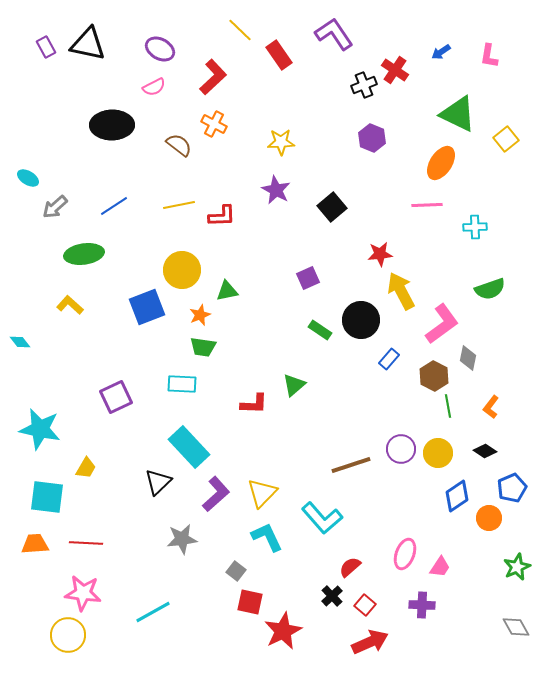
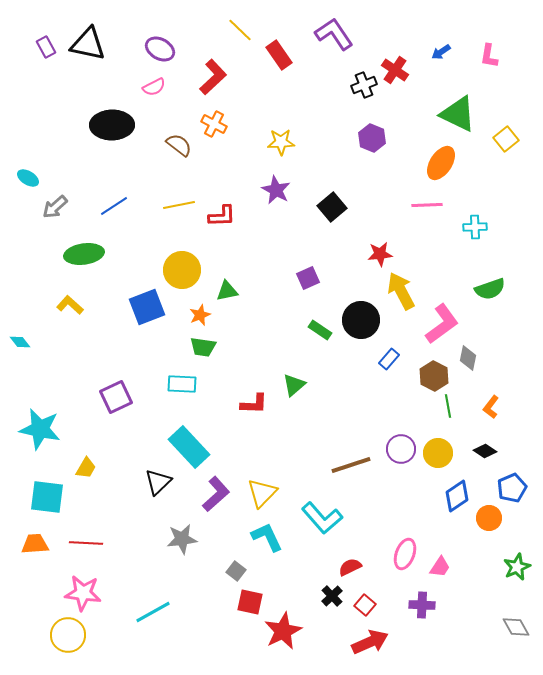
red semicircle at (350, 567): rotated 15 degrees clockwise
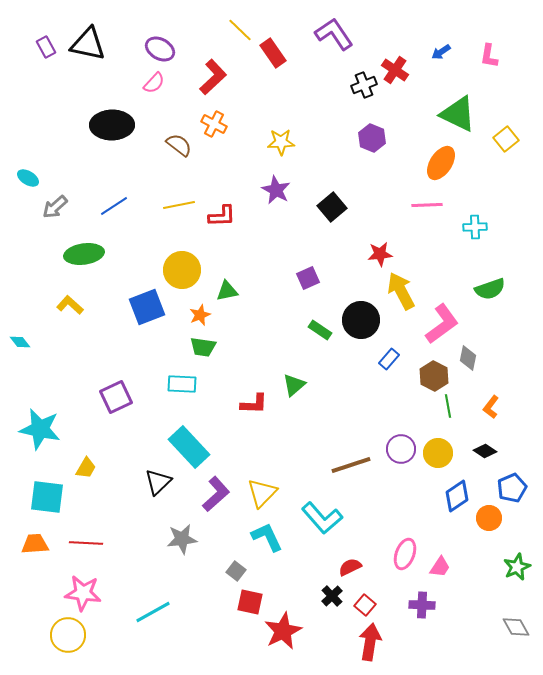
red rectangle at (279, 55): moved 6 px left, 2 px up
pink semicircle at (154, 87): moved 4 px up; rotated 20 degrees counterclockwise
red arrow at (370, 642): rotated 57 degrees counterclockwise
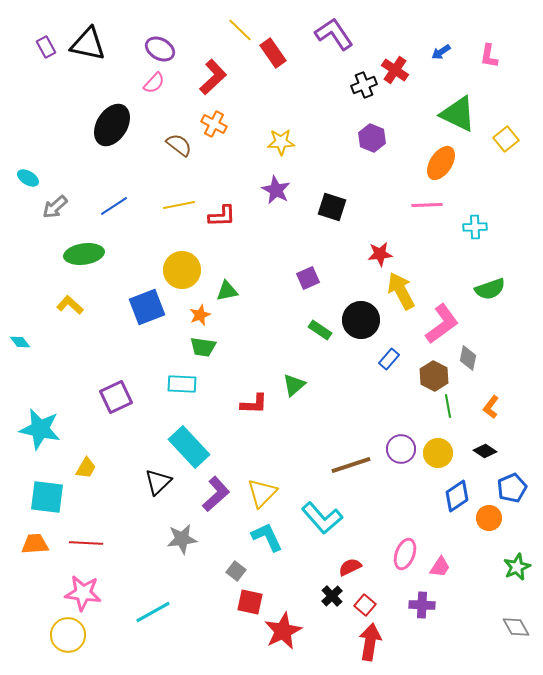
black ellipse at (112, 125): rotated 57 degrees counterclockwise
black square at (332, 207): rotated 32 degrees counterclockwise
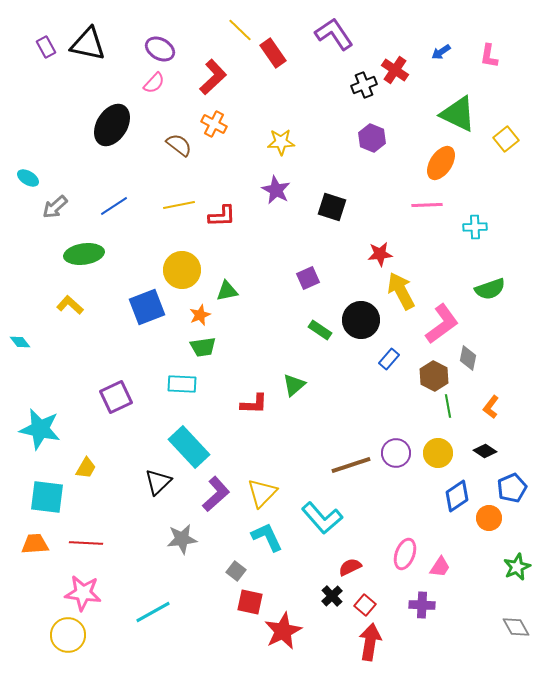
green trapezoid at (203, 347): rotated 16 degrees counterclockwise
purple circle at (401, 449): moved 5 px left, 4 px down
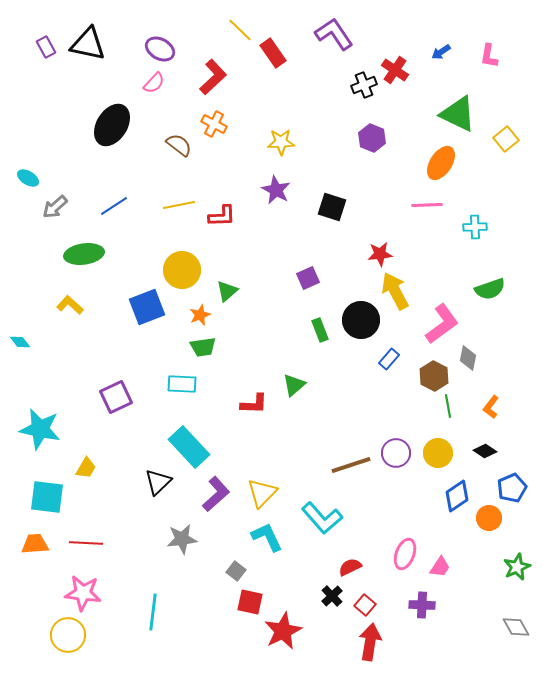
green triangle at (227, 291): rotated 30 degrees counterclockwise
yellow arrow at (401, 291): moved 6 px left
green rectangle at (320, 330): rotated 35 degrees clockwise
cyan line at (153, 612): rotated 54 degrees counterclockwise
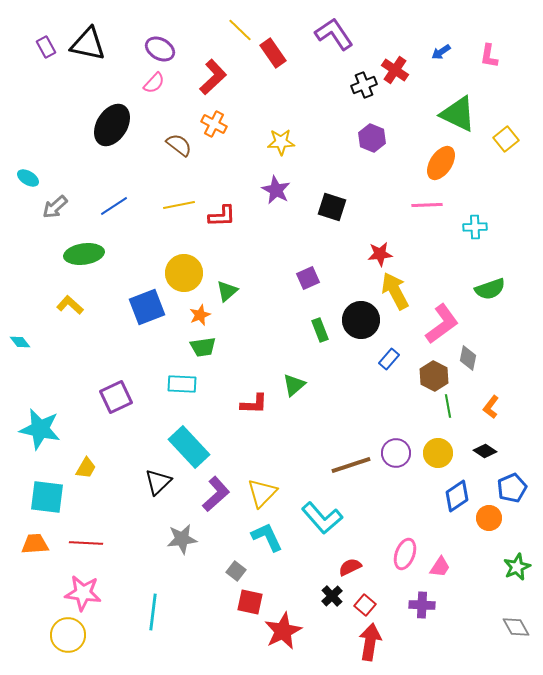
yellow circle at (182, 270): moved 2 px right, 3 px down
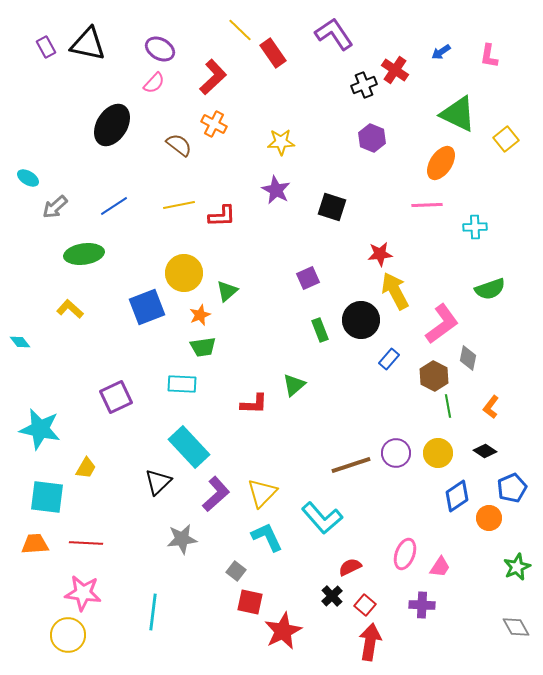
yellow L-shape at (70, 305): moved 4 px down
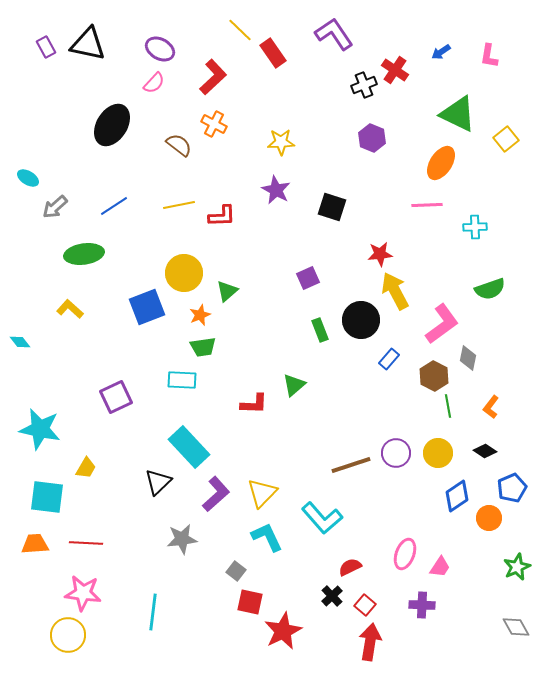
cyan rectangle at (182, 384): moved 4 px up
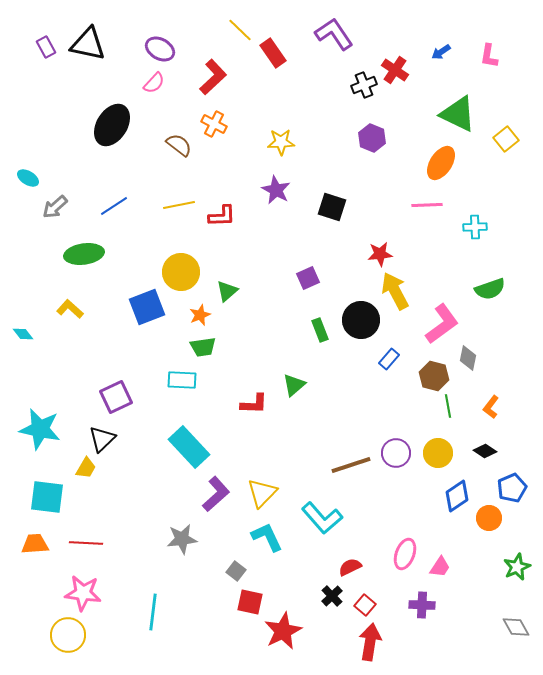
yellow circle at (184, 273): moved 3 px left, 1 px up
cyan diamond at (20, 342): moved 3 px right, 8 px up
brown hexagon at (434, 376): rotated 12 degrees counterclockwise
black triangle at (158, 482): moved 56 px left, 43 px up
